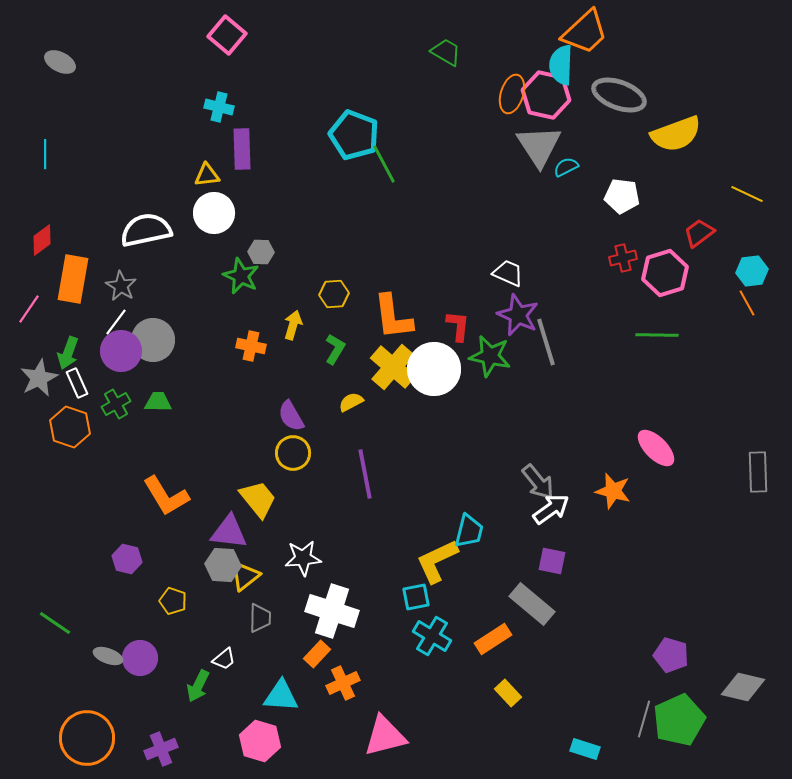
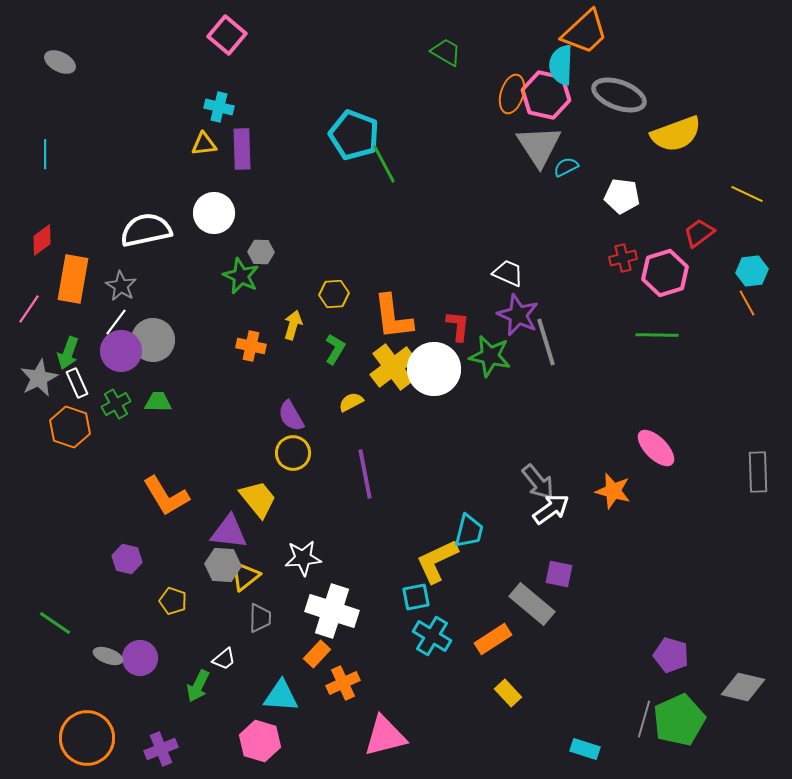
yellow triangle at (207, 175): moved 3 px left, 31 px up
yellow cross at (393, 367): rotated 12 degrees clockwise
purple square at (552, 561): moved 7 px right, 13 px down
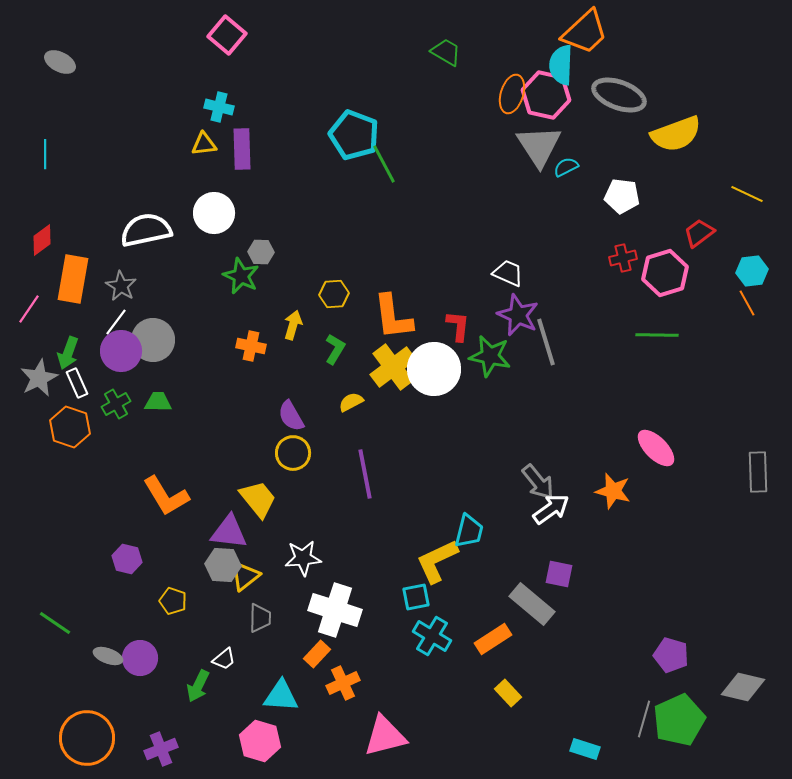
white cross at (332, 611): moved 3 px right, 1 px up
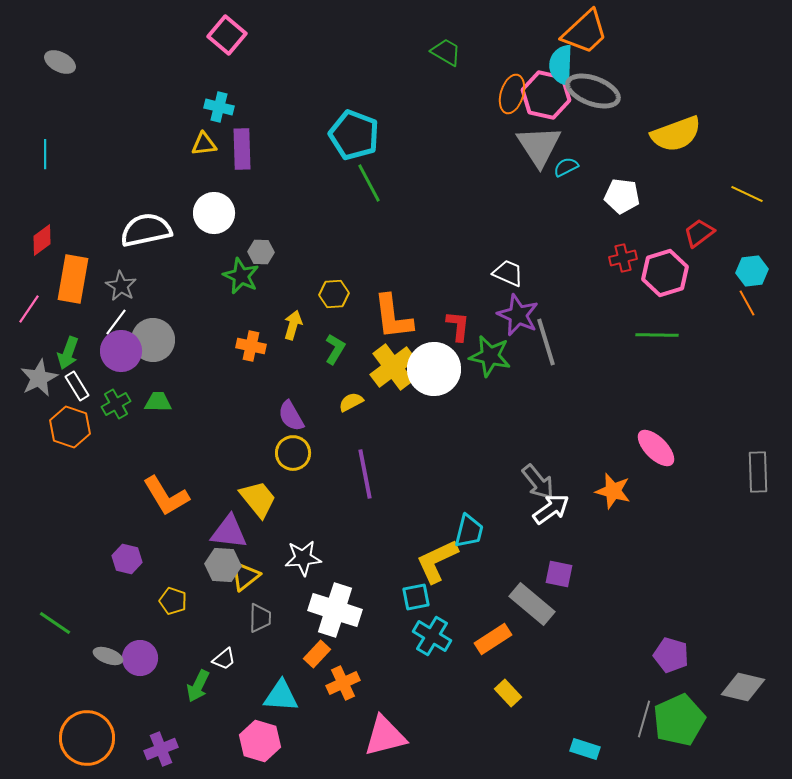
gray ellipse at (619, 95): moved 26 px left, 4 px up
green line at (384, 164): moved 15 px left, 19 px down
white rectangle at (77, 383): moved 3 px down; rotated 8 degrees counterclockwise
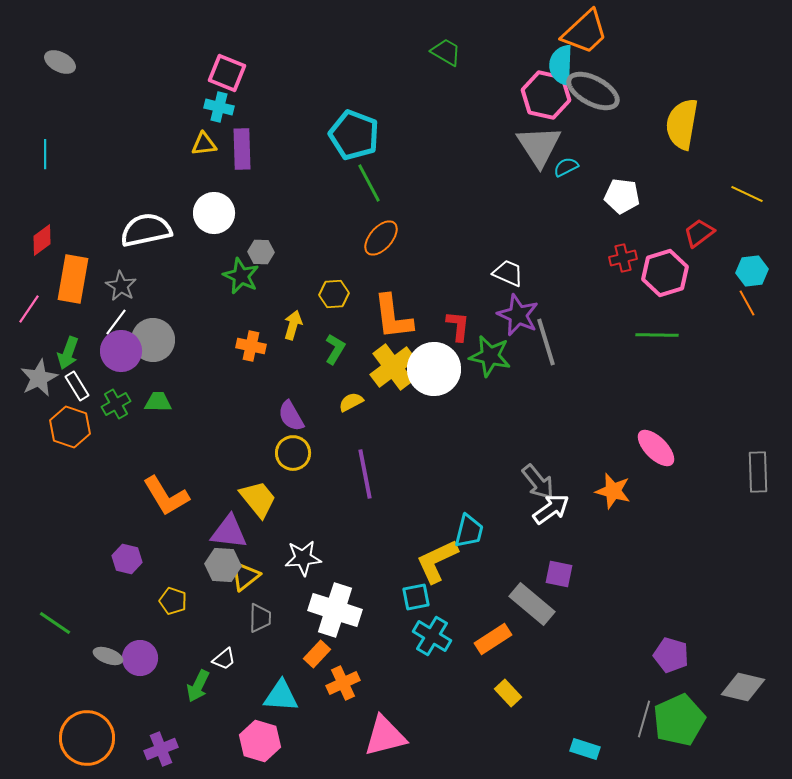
pink square at (227, 35): moved 38 px down; rotated 18 degrees counterclockwise
gray ellipse at (593, 91): rotated 8 degrees clockwise
orange ellipse at (512, 94): moved 131 px left, 144 px down; rotated 24 degrees clockwise
yellow semicircle at (676, 134): moved 6 px right, 10 px up; rotated 120 degrees clockwise
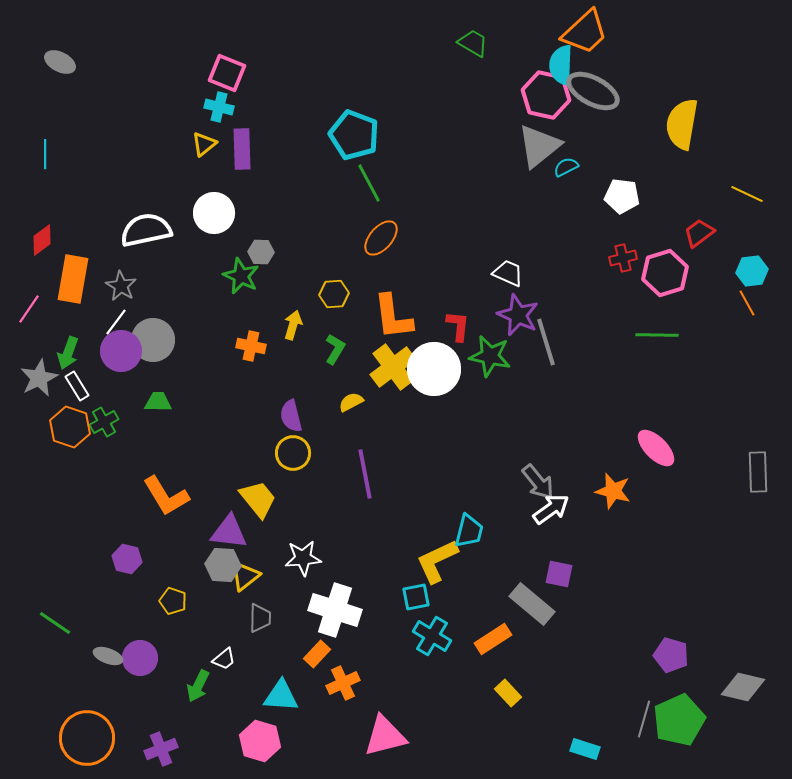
green trapezoid at (446, 52): moved 27 px right, 9 px up
yellow triangle at (204, 144): rotated 32 degrees counterclockwise
gray triangle at (539, 146): rotated 24 degrees clockwise
green cross at (116, 404): moved 12 px left, 18 px down
purple semicircle at (291, 416): rotated 16 degrees clockwise
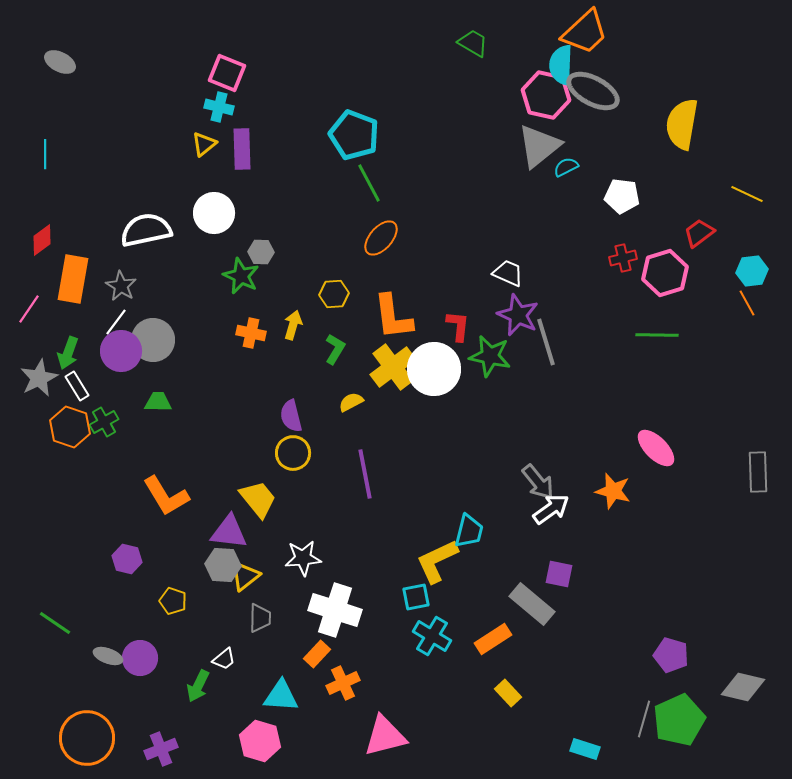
orange cross at (251, 346): moved 13 px up
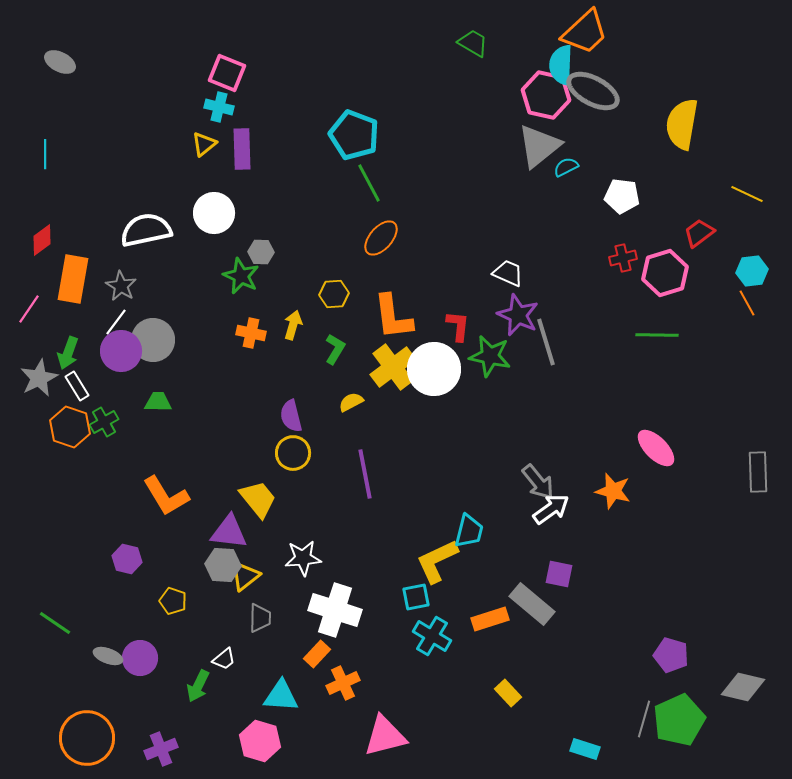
orange rectangle at (493, 639): moved 3 px left, 20 px up; rotated 15 degrees clockwise
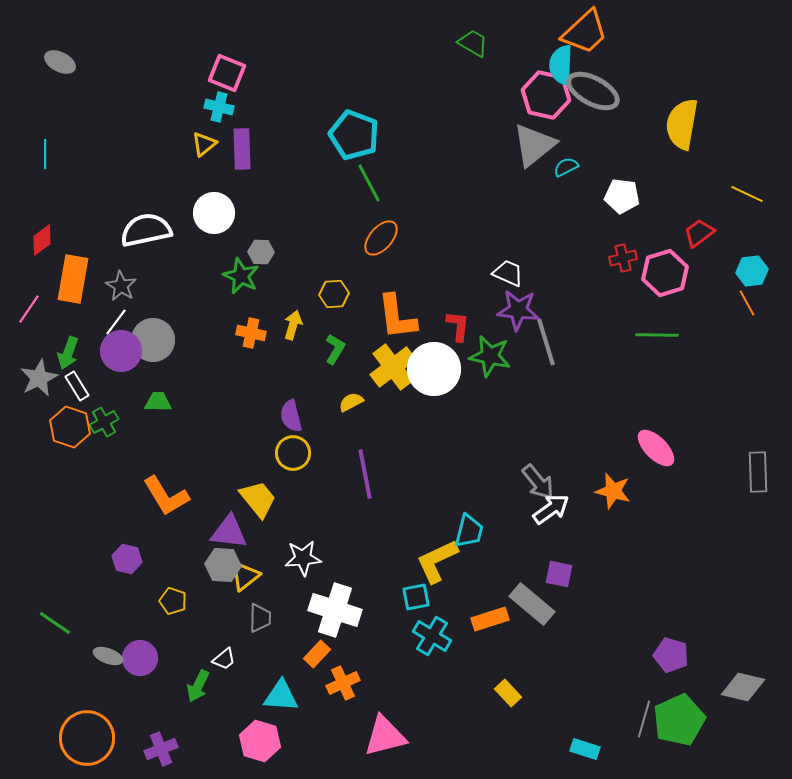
gray triangle at (539, 146): moved 5 px left, 1 px up
purple star at (518, 315): moved 5 px up; rotated 18 degrees counterclockwise
orange L-shape at (393, 317): moved 4 px right
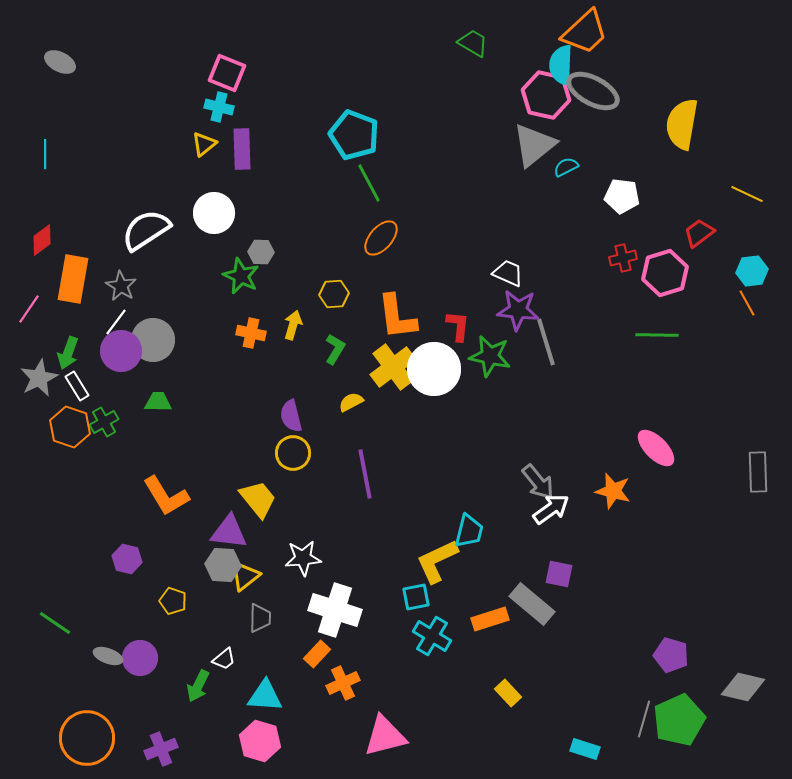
white semicircle at (146, 230): rotated 21 degrees counterclockwise
cyan triangle at (281, 696): moved 16 px left
